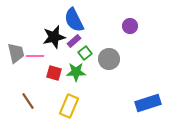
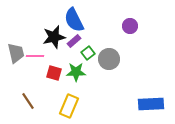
green square: moved 3 px right
blue rectangle: moved 3 px right, 1 px down; rotated 15 degrees clockwise
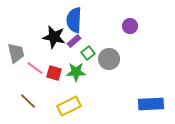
blue semicircle: rotated 30 degrees clockwise
black star: rotated 25 degrees clockwise
pink line: moved 12 px down; rotated 36 degrees clockwise
brown line: rotated 12 degrees counterclockwise
yellow rectangle: rotated 40 degrees clockwise
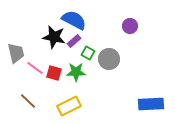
blue semicircle: rotated 115 degrees clockwise
green square: rotated 24 degrees counterclockwise
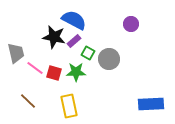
purple circle: moved 1 px right, 2 px up
yellow rectangle: rotated 75 degrees counterclockwise
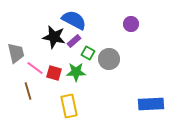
brown line: moved 10 px up; rotated 30 degrees clockwise
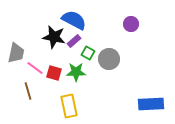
gray trapezoid: rotated 25 degrees clockwise
